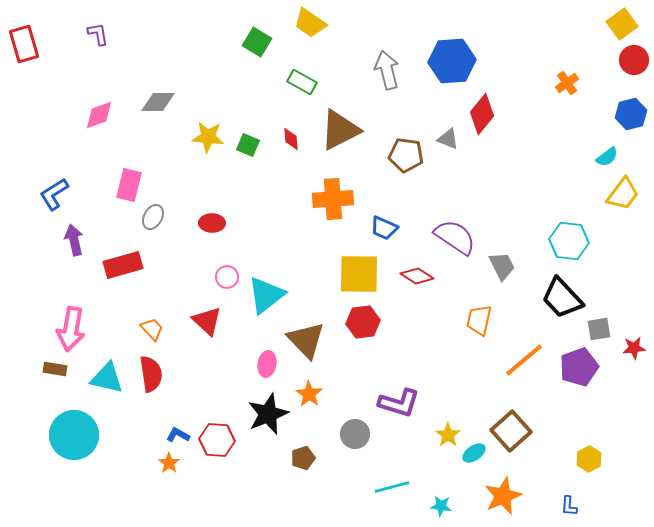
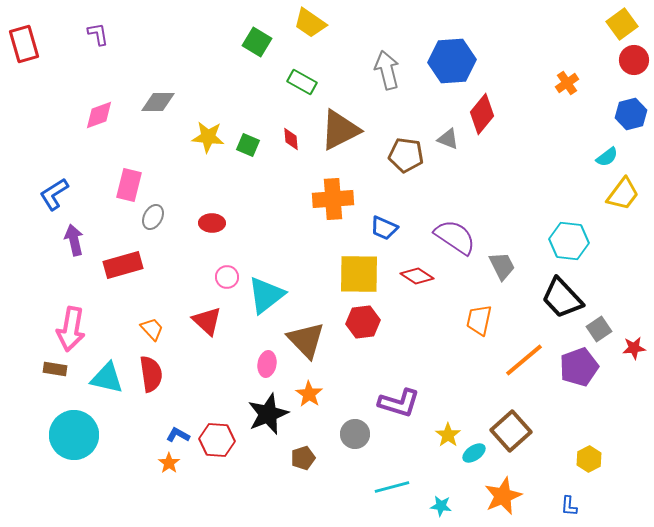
gray square at (599, 329): rotated 25 degrees counterclockwise
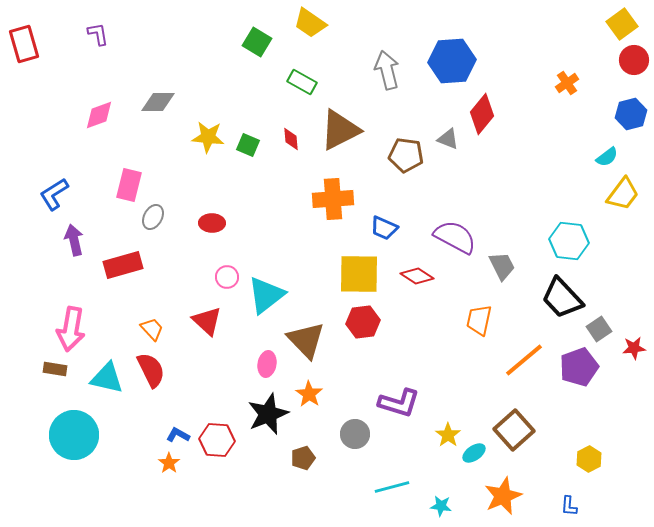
purple semicircle at (455, 237): rotated 6 degrees counterclockwise
red semicircle at (151, 374): moved 4 px up; rotated 18 degrees counterclockwise
brown square at (511, 431): moved 3 px right, 1 px up
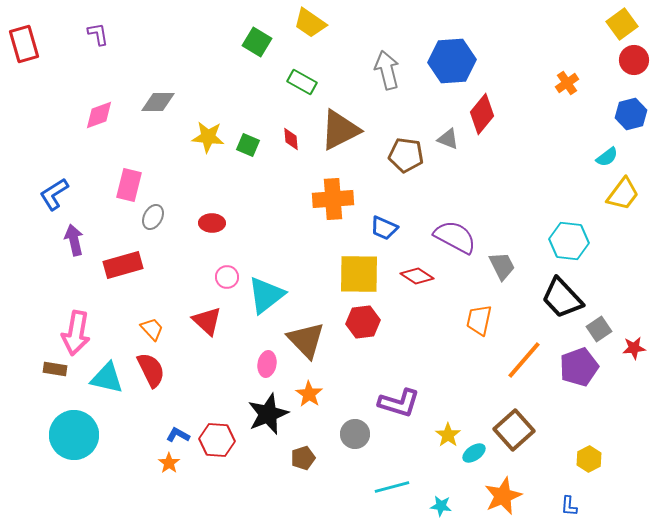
pink arrow at (71, 329): moved 5 px right, 4 px down
orange line at (524, 360): rotated 9 degrees counterclockwise
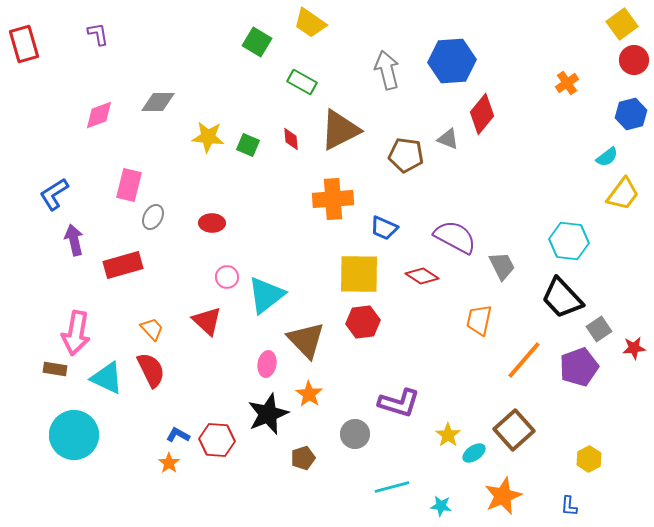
red diamond at (417, 276): moved 5 px right
cyan triangle at (107, 378): rotated 12 degrees clockwise
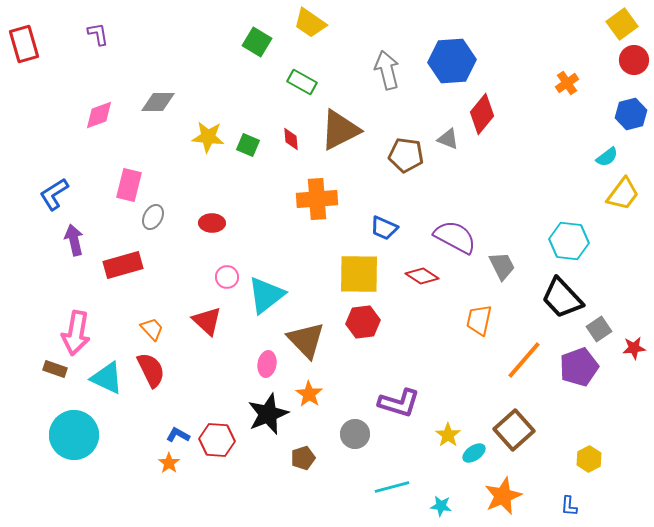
orange cross at (333, 199): moved 16 px left
brown rectangle at (55, 369): rotated 10 degrees clockwise
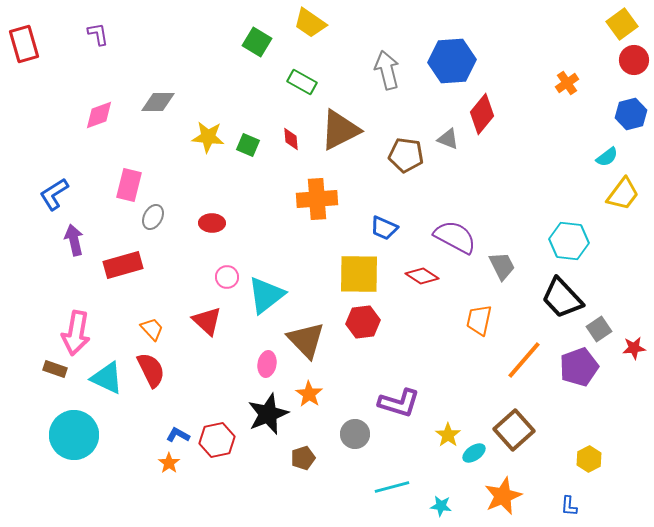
red hexagon at (217, 440): rotated 16 degrees counterclockwise
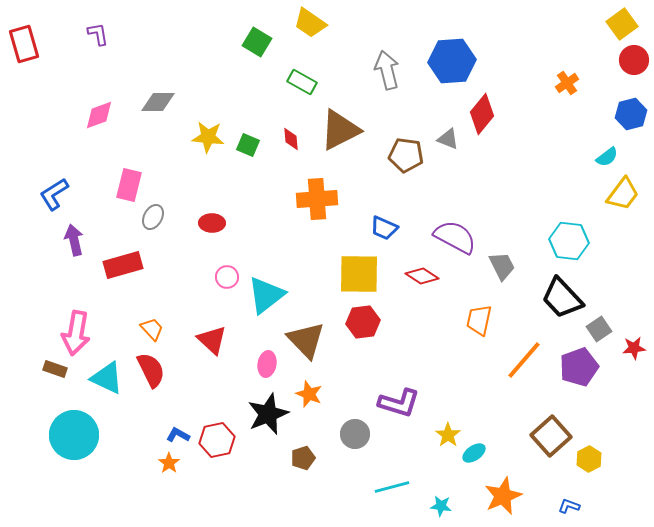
red triangle at (207, 321): moved 5 px right, 19 px down
orange star at (309, 394): rotated 12 degrees counterclockwise
brown square at (514, 430): moved 37 px right, 6 px down
blue L-shape at (569, 506): rotated 105 degrees clockwise
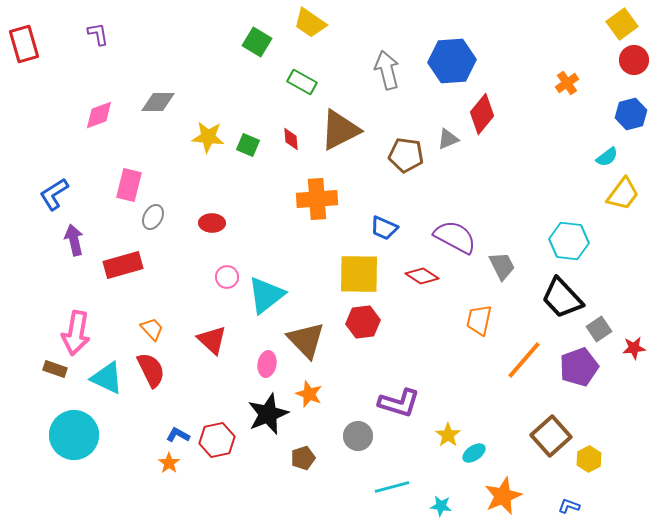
gray triangle at (448, 139): rotated 45 degrees counterclockwise
gray circle at (355, 434): moved 3 px right, 2 px down
